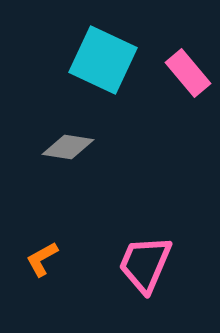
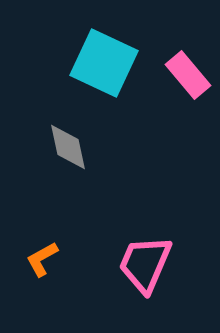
cyan square: moved 1 px right, 3 px down
pink rectangle: moved 2 px down
gray diamond: rotated 69 degrees clockwise
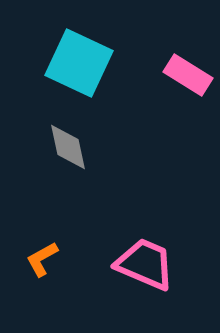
cyan square: moved 25 px left
pink rectangle: rotated 18 degrees counterclockwise
pink trapezoid: rotated 90 degrees clockwise
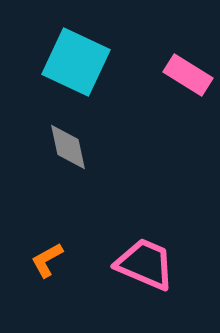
cyan square: moved 3 px left, 1 px up
orange L-shape: moved 5 px right, 1 px down
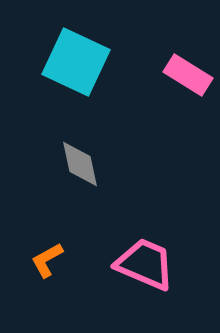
gray diamond: moved 12 px right, 17 px down
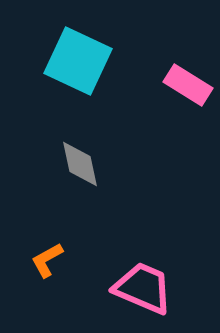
cyan square: moved 2 px right, 1 px up
pink rectangle: moved 10 px down
pink trapezoid: moved 2 px left, 24 px down
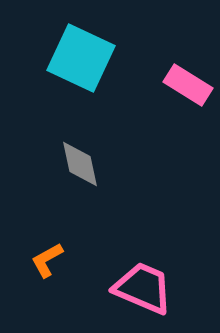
cyan square: moved 3 px right, 3 px up
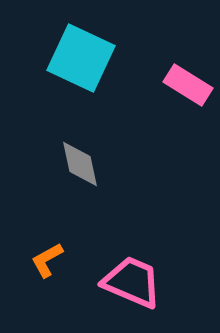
pink trapezoid: moved 11 px left, 6 px up
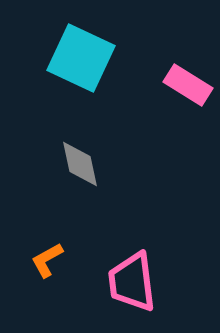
pink trapezoid: rotated 120 degrees counterclockwise
